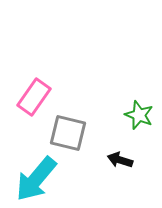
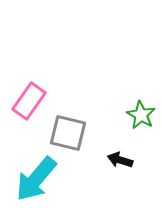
pink rectangle: moved 5 px left, 4 px down
green star: moved 2 px right; rotated 8 degrees clockwise
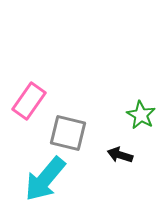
black arrow: moved 5 px up
cyan arrow: moved 9 px right
